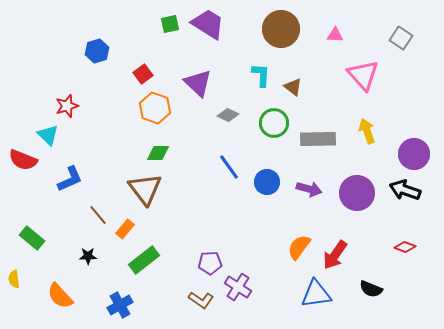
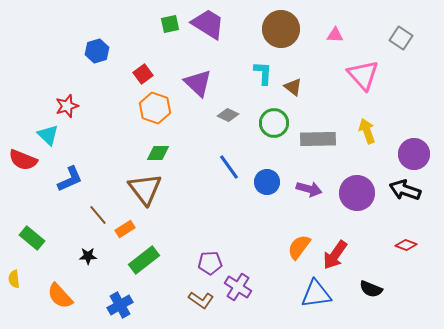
cyan L-shape at (261, 75): moved 2 px right, 2 px up
orange rectangle at (125, 229): rotated 18 degrees clockwise
red diamond at (405, 247): moved 1 px right, 2 px up
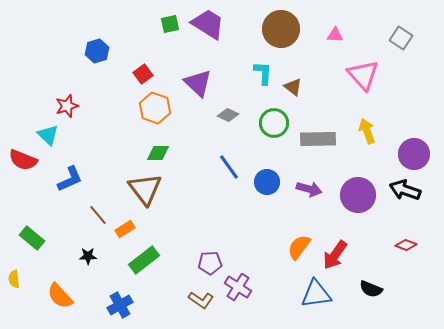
purple circle at (357, 193): moved 1 px right, 2 px down
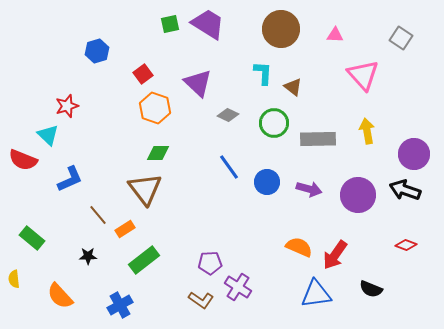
yellow arrow at (367, 131): rotated 10 degrees clockwise
orange semicircle at (299, 247): rotated 76 degrees clockwise
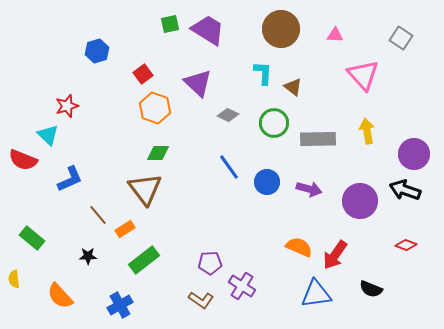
purple trapezoid at (208, 24): moved 6 px down
purple circle at (358, 195): moved 2 px right, 6 px down
purple cross at (238, 287): moved 4 px right, 1 px up
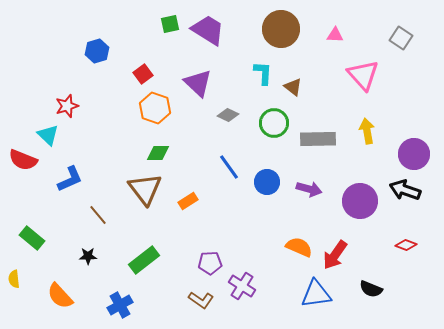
orange rectangle at (125, 229): moved 63 px right, 28 px up
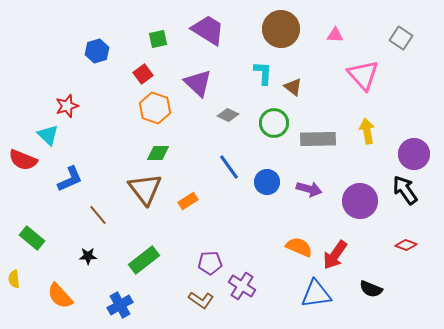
green square at (170, 24): moved 12 px left, 15 px down
black arrow at (405, 190): rotated 36 degrees clockwise
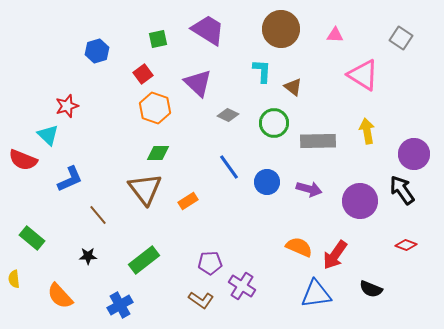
cyan L-shape at (263, 73): moved 1 px left, 2 px up
pink triangle at (363, 75): rotated 16 degrees counterclockwise
gray rectangle at (318, 139): moved 2 px down
black arrow at (405, 190): moved 3 px left
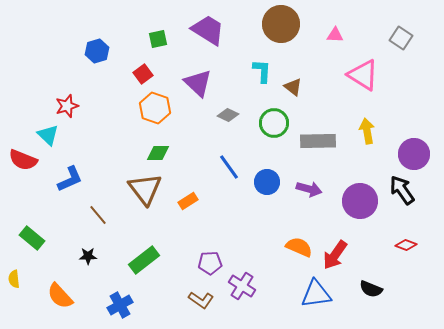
brown circle at (281, 29): moved 5 px up
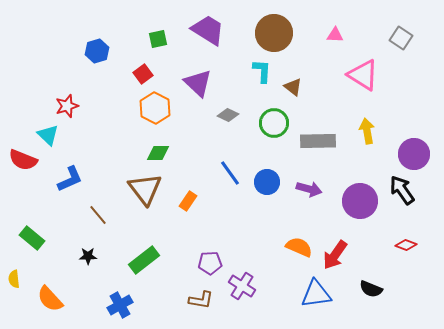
brown circle at (281, 24): moved 7 px left, 9 px down
orange hexagon at (155, 108): rotated 8 degrees clockwise
blue line at (229, 167): moved 1 px right, 6 px down
orange rectangle at (188, 201): rotated 24 degrees counterclockwise
orange semicircle at (60, 296): moved 10 px left, 3 px down
brown L-shape at (201, 300): rotated 25 degrees counterclockwise
